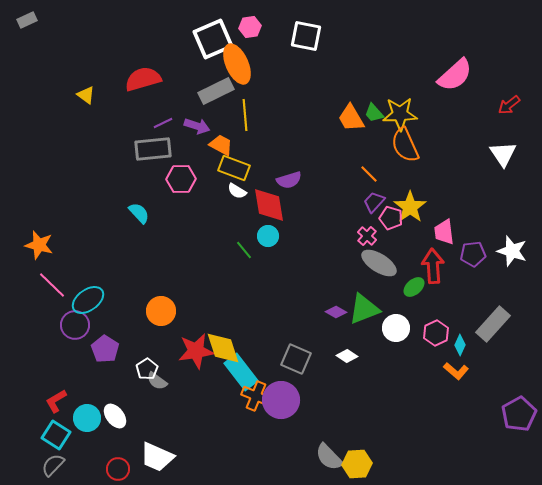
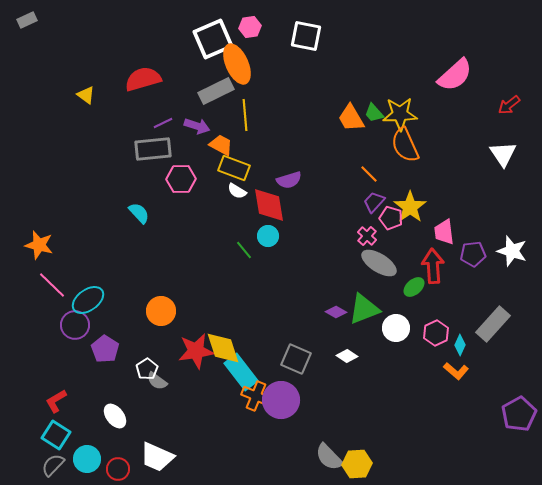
cyan circle at (87, 418): moved 41 px down
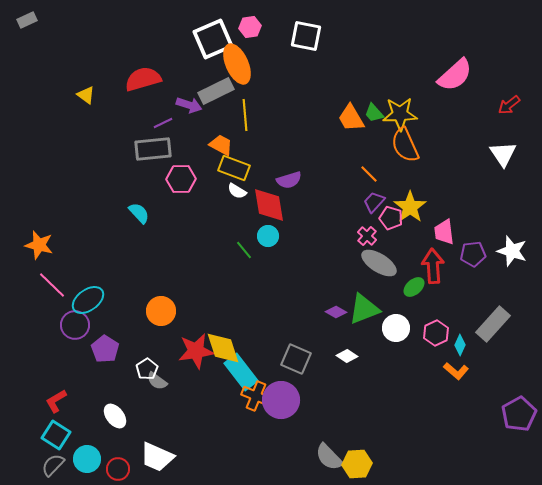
purple arrow at (197, 126): moved 8 px left, 21 px up
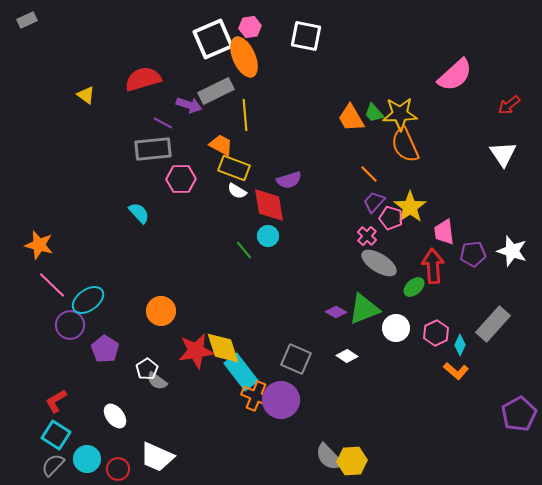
orange ellipse at (237, 64): moved 7 px right, 7 px up
purple line at (163, 123): rotated 54 degrees clockwise
purple circle at (75, 325): moved 5 px left
yellow hexagon at (357, 464): moved 5 px left, 3 px up
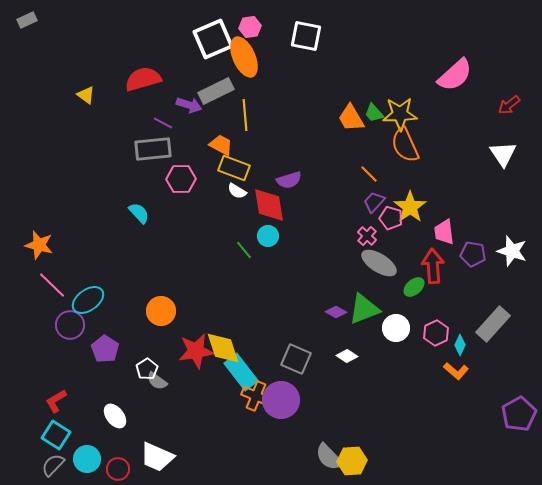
purple pentagon at (473, 254): rotated 15 degrees clockwise
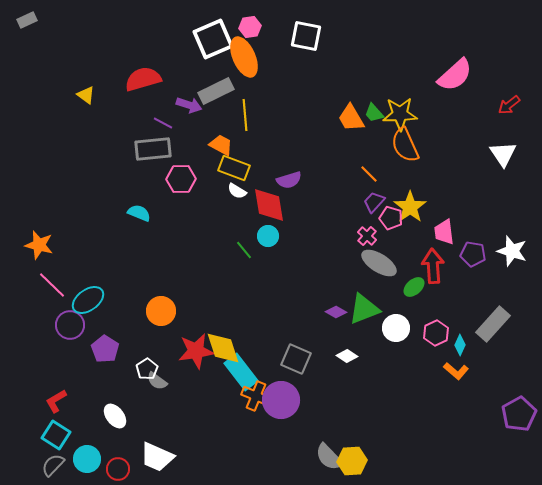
cyan semicircle at (139, 213): rotated 25 degrees counterclockwise
